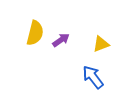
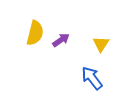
yellow triangle: rotated 36 degrees counterclockwise
blue arrow: moved 1 px left, 1 px down
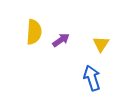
yellow semicircle: moved 1 px left, 1 px up; rotated 10 degrees counterclockwise
blue arrow: rotated 20 degrees clockwise
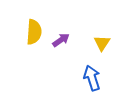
yellow triangle: moved 1 px right, 1 px up
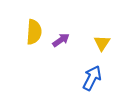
blue arrow: rotated 45 degrees clockwise
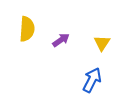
yellow semicircle: moved 7 px left, 3 px up
blue arrow: moved 2 px down
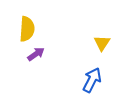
purple arrow: moved 25 px left, 14 px down
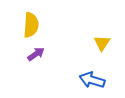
yellow semicircle: moved 4 px right, 4 px up
blue arrow: rotated 100 degrees counterclockwise
